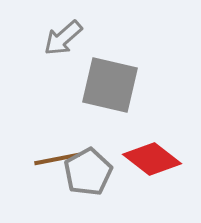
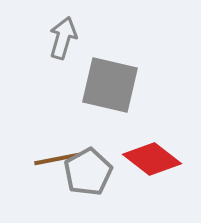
gray arrow: rotated 147 degrees clockwise
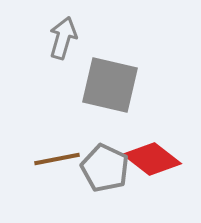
gray pentagon: moved 17 px right, 4 px up; rotated 18 degrees counterclockwise
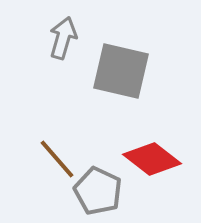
gray square: moved 11 px right, 14 px up
brown line: rotated 60 degrees clockwise
gray pentagon: moved 7 px left, 23 px down
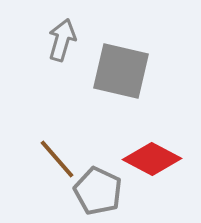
gray arrow: moved 1 px left, 2 px down
red diamond: rotated 10 degrees counterclockwise
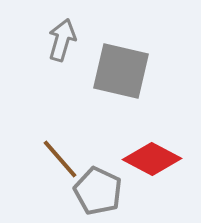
brown line: moved 3 px right
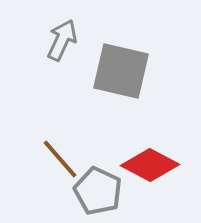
gray arrow: rotated 9 degrees clockwise
red diamond: moved 2 px left, 6 px down
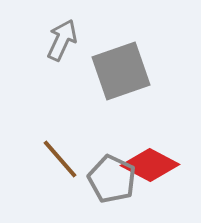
gray square: rotated 32 degrees counterclockwise
gray pentagon: moved 14 px right, 12 px up
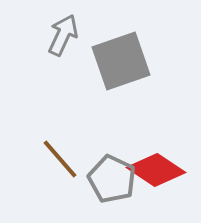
gray arrow: moved 1 px right, 5 px up
gray square: moved 10 px up
red diamond: moved 6 px right, 5 px down; rotated 6 degrees clockwise
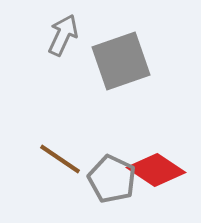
brown line: rotated 15 degrees counterclockwise
